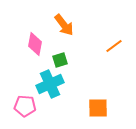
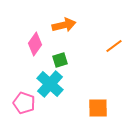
orange arrow: rotated 65 degrees counterclockwise
pink diamond: rotated 25 degrees clockwise
cyan cross: rotated 24 degrees counterclockwise
pink pentagon: moved 1 px left, 3 px up; rotated 15 degrees clockwise
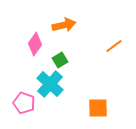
green square: rotated 14 degrees counterclockwise
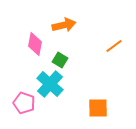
pink diamond: rotated 25 degrees counterclockwise
green square: rotated 28 degrees counterclockwise
